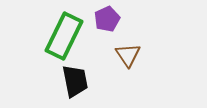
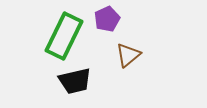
brown triangle: rotated 24 degrees clockwise
black trapezoid: rotated 88 degrees clockwise
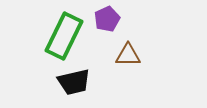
brown triangle: rotated 40 degrees clockwise
black trapezoid: moved 1 px left, 1 px down
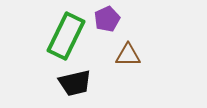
green rectangle: moved 2 px right
black trapezoid: moved 1 px right, 1 px down
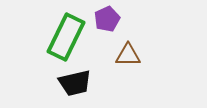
green rectangle: moved 1 px down
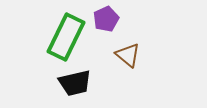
purple pentagon: moved 1 px left
brown triangle: rotated 40 degrees clockwise
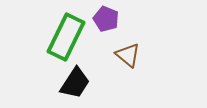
purple pentagon: rotated 25 degrees counterclockwise
black trapezoid: rotated 44 degrees counterclockwise
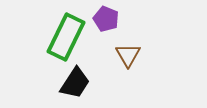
brown triangle: rotated 20 degrees clockwise
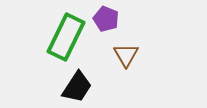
brown triangle: moved 2 px left
black trapezoid: moved 2 px right, 4 px down
